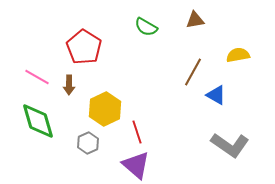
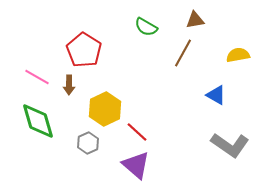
red pentagon: moved 3 px down
brown line: moved 10 px left, 19 px up
red line: rotated 30 degrees counterclockwise
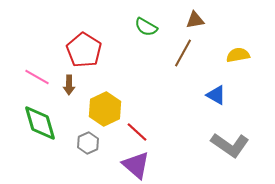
green diamond: moved 2 px right, 2 px down
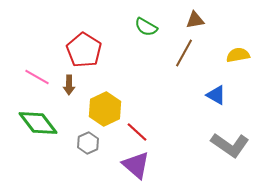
brown line: moved 1 px right
green diamond: moved 2 px left; rotated 21 degrees counterclockwise
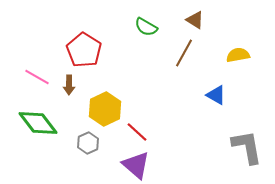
brown triangle: rotated 42 degrees clockwise
gray L-shape: moved 17 px right, 2 px down; rotated 135 degrees counterclockwise
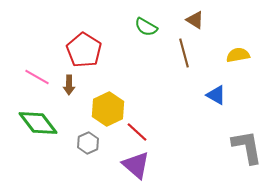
brown line: rotated 44 degrees counterclockwise
yellow hexagon: moved 3 px right
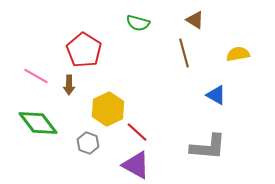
green semicircle: moved 8 px left, 4 px up; rotated 15 degrees counterclockwise
yellow semicircle: moved 1 px up
pink line: moved 1 px left, 1 px up
gray hexagon: rotated 15 degrees counterclockwise
gray L-shape: moved 39 px left; rotated 105 degrees clockwise
purple triangle: rotated 12 degrees counterclockwise
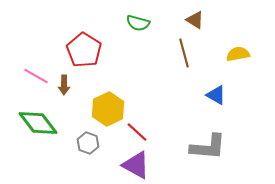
brown arrow: moved 5 px left
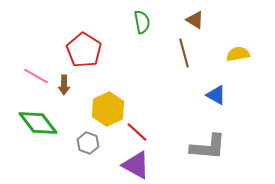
green semicircle: moved 4 px right, 1 px up; rotated 115 degrees counterclockwise
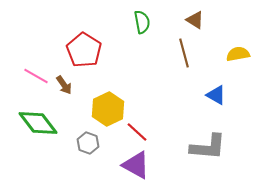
brown arrow: rotated 36 degrees counterclockwise
